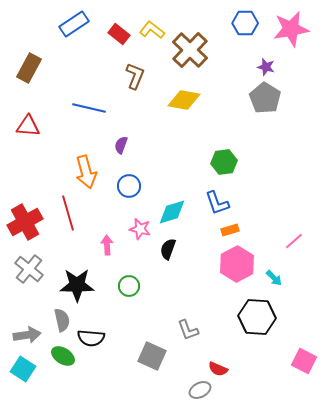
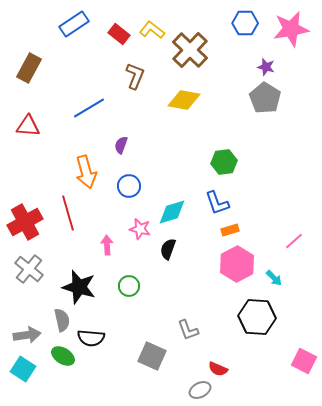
blue line at (89, 108): rotated 44 degrees counterclockwise
black star at (77, 285): moved 2 px right, 2 px down; rotated 16 degrees clockwise
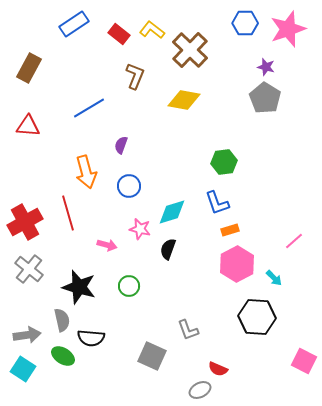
pink star at (291, 29): moved 3 px left; rotated 9 degrees counterclockwise
pink arrow at (107, 245): rotated 108 degrees clockwise
